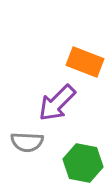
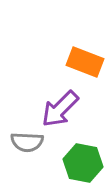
purple arrow: moved 3 px right, 6 px down
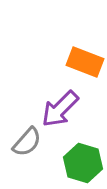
gray semicircle: rotated 52 degrees counterclockwise
green hexagon: rotated 6 degrees clockwise
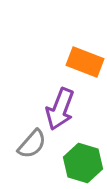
purple arrow: rotated 24 degrees counterclockwise
gray semicircle: moved 5 px right, 2 px down
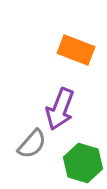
orange rectangle: moved 9 px left, 12 px up
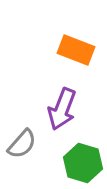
purple arrow: moved 2 px right
gray semicircle: moved 10 px left
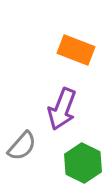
gray semicircle: moved 2 px down
green hexagon: rotated 9 degrees clockwise
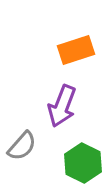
orange rectangle: rotated 39 degrees counterclockwise
purple arrow: moved 3 px up
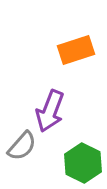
purple arrow: moved 12 px left, 5 px down
